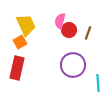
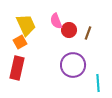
pink semicircle: moved 4 px left; rotated 35 degrees counterclockwise
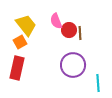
yellow trapezoid: rotated 15 degrees counterclockwise
brown line: moved 8 px left; rotated 24 degrees counterclockwise
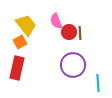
red circle: moved 2 px down
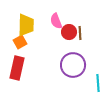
yellow trapezoid: rotated 40 degrees clockwise
